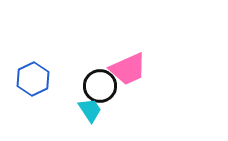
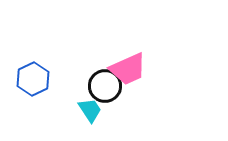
black circle: moved 5 px right
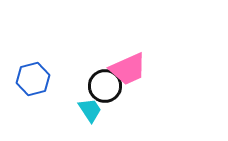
blue hexagon: rotated 12 degrees clockwise
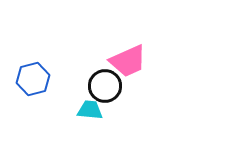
pink trapezoid: moved 8 px up
cyan trapezoid: rotated 52 degrees counterclockwise
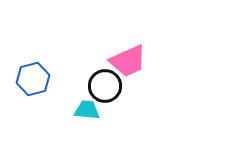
cyan trapezoid: moved 3 px left
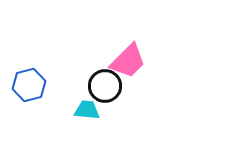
pink trapezoid: rotated 21 degrees counterclockwise
blue hexagon: moved 4 px left, 6 px down
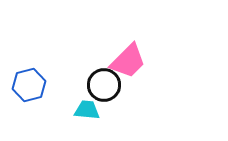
black circle: moved 1 px left, 1 px up
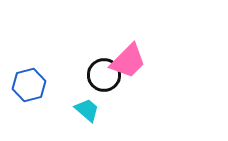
black circle: moved 10 px up
cyan trapezoid: rotated 36 degrees clockwise
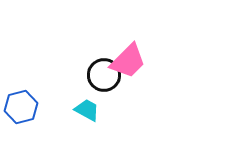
blue hexagon: moved 8 px left, 22 px down
cyan trapezoid: rotated 12 degrees counterclockwise
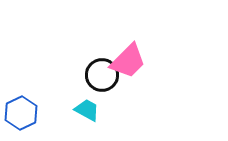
black circle: moved 2 px left
blue hexagon: moved 6 px down; rotated 12 degrees counterclockwise
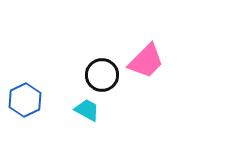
pink trapezoid: moved 18 px right
blue hexagon: moved 4 px right, 13 px up
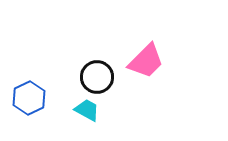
black circle: moved 5 px left, 2 px down
blue hexagon: moved 4 px right, 2 px up
